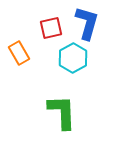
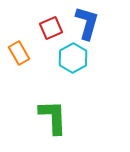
red square: rotated 10 degrees counterclockwise
green L-shape: moved 9 px left, 5 px down
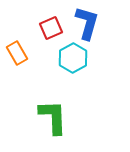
orange rectangle: moved 2 px left
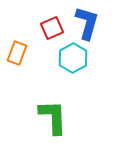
red square: moved 1 px right
orange rectangle: rotated 50 degrees clockwise
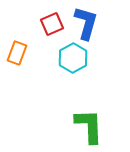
blue L-shape: moved 1 px left
red square: moved 4 px up
green L-shape: moved 36 px right, 9 px down
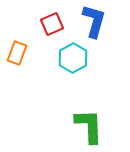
blue L-shape: moved 8 px right, 2 px up
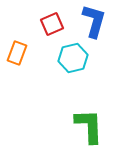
cyan hexagon: rotated 16 degrees clockwise
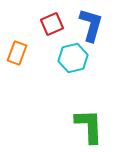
blue L-shape: moved 3 px left, 4 px down
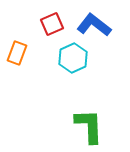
blue L-shape: moved 3 px right; rotated 68 degrees counterclockwise
cyan hexagon: rotated 12 degrees counterclockwise
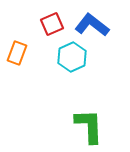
blue L-shape: moved 2 px left
cyan hexagon: moved 1 px left, 1 px up
